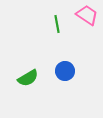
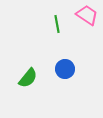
blue circle: moved 2 px up
green semicircle: rotated 20 degrees counterclockwise
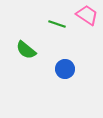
green line: rotated 60 degrees counterclockwise
green semicircle: moved 2 px left, 28 px up; rotated 90 degrees clockwise
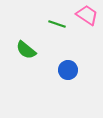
blue circle: moved 3 px right, 1 px down
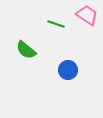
green line: moved 1 px left
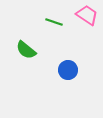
green line: moved 2 px left, 2 px up
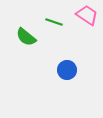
green semicircle: moved 13 px up
blue circle: moved 1 px left
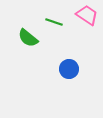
green semicircle: moved 2 px right, 1 px down
blue circle: moved 2 px right, 1 px up
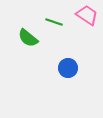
blue circle: moved 1 px left, 1 px up
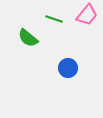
pink trapezoid: rotated 95 degrees clockwise
green line: moved 3 px up
